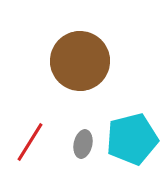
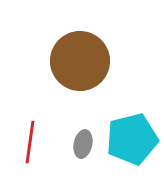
red line: rotated 24 degrees counterclockwise
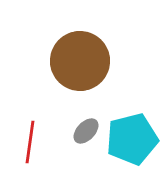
gray ellipse: moved 3 px right, 13 px up; rotated 32 degrees clockwise
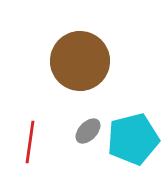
gray ellipse: moved 2 px right
cyan pentagon: moved 1 px right
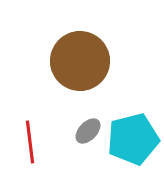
red line: rotated 15 degrees counterclockwise
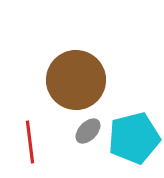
brown circle: moved 4 px left, 19 px down
cyan pentagon: moved 1 px right, 1 px up
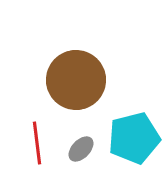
gray ellipse: moved 7 px left, 18 px down
red line: moved 7 px right, 1 px down
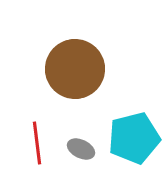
brown circle: moved 1 px left, 11 px up
gray ellipse: rotated 72 degrees clockwise
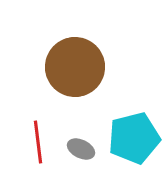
brown circle: moved 2 px up
red line: moved 1 px right, 1 px up
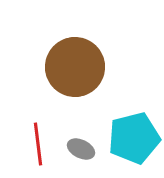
red line: moved 2 px down
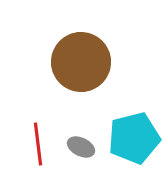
brown circle: moved 6 px right, 5 px up
gray ellipse: moved 2 px up
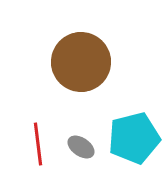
gray ellipse: rotated 8 degrees clockwise
